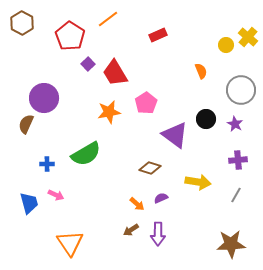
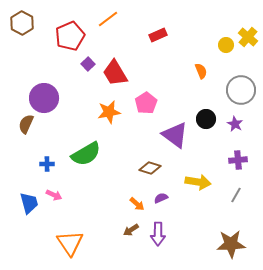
red pentagon: rotated 16 degrees clockwise
pink arrow: moved 2 px left
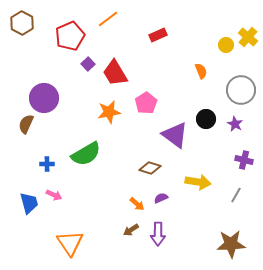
purple cross: moved 6 px right; rotated 18 degrees clockwise
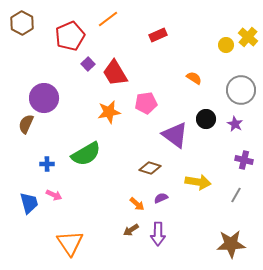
orange semicircle: moved 7 px left, 7 px down; rotated 35 degrees counterclockwise
pink pentagon: rotated 25 degrees clockwise
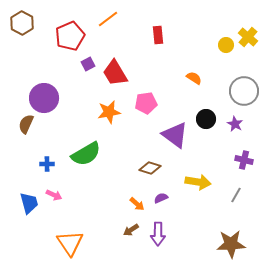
red rectangle: rotated 72 degrees counterclockwise
purple square: rotated 16 degrees clockwise
gray circle: moved 3 px right, 1 px down
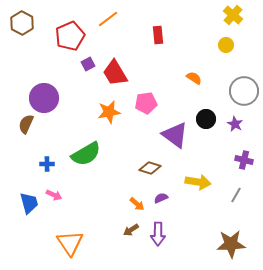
yellow cross: moved 15 px left, 22 px up
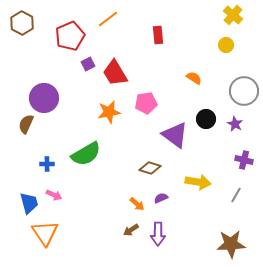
orange triangle: moved 25 px left, 10 px up
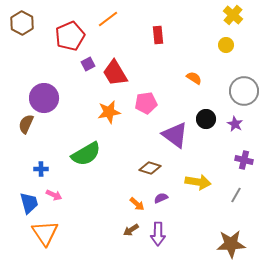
blue cross: moved 6 px left, 5 px down
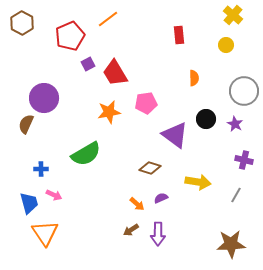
red rectangle: moved 21 px right
orange semicircle: rotated 56 degrees clockwise
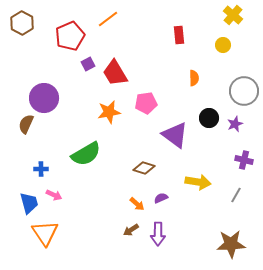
yellow circle: moved 3 px left
black circle: moved 3 px right, 1 px up
purple star: rotated 21 degrees clockwise
brown diamond: moved 6 px left
